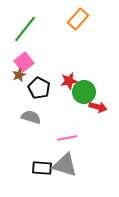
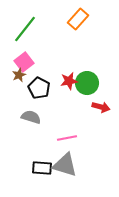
green circle: moved 3 px right, 9 px up
red arrow: moved 3 px right
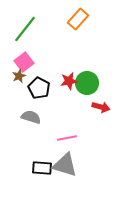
brown star: moved 1 px down
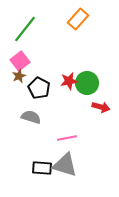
pink square: moved 4 px left, 1 px up
